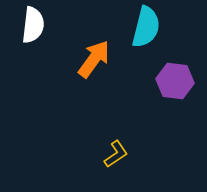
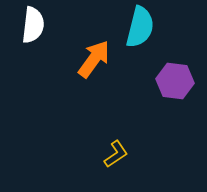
cyan semicircle: moved 6 px left
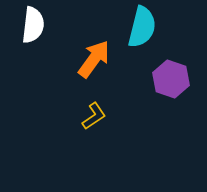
cyan semicircle: moved 2 px right
purple hexagon: moved 4 px left, 2 px up; rotated 12 degrees clockwise
yellow L-shape: moved 22 px left, 38 px up
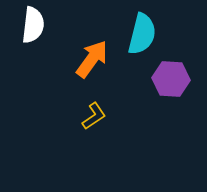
cyan semicircle: moved 7 px down
orange arrow: moved 2 px left
purple hexagon: rotated 15 degrees counterclockwise
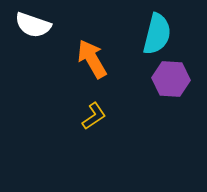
white semicircle: rotated 102 degrees clockwise
cyan semicircle: moved 15 px right
orange arrow: rotated 66 degrees counterclockwise
